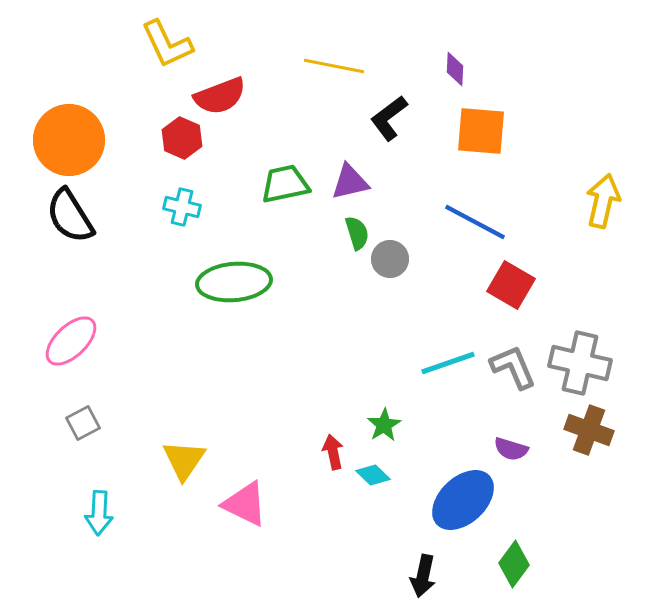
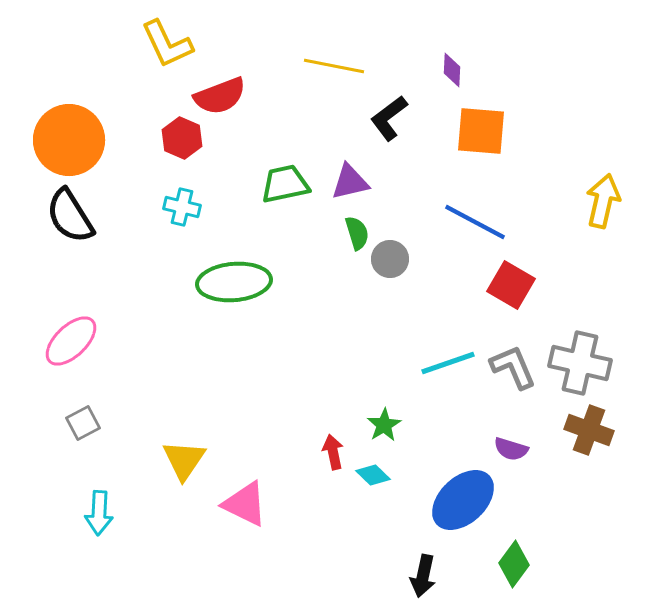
purple diamond: moved 3 px left, 1 px down
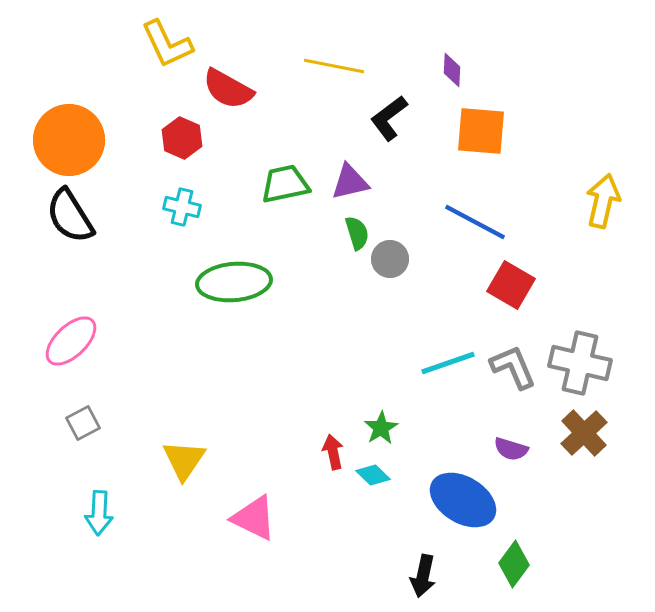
red semicircle: moved 8 px right, 7 px up; rotated 50 degrees clockwise
green star: moved 3 px left, 3 px down
brown cross: moved 5 px left, 3 px down; rotated 27 degrees clockwise
blue ellipse: rotated 74 degrees clockwise
pink triangle: moved 9 px right, 14 px down
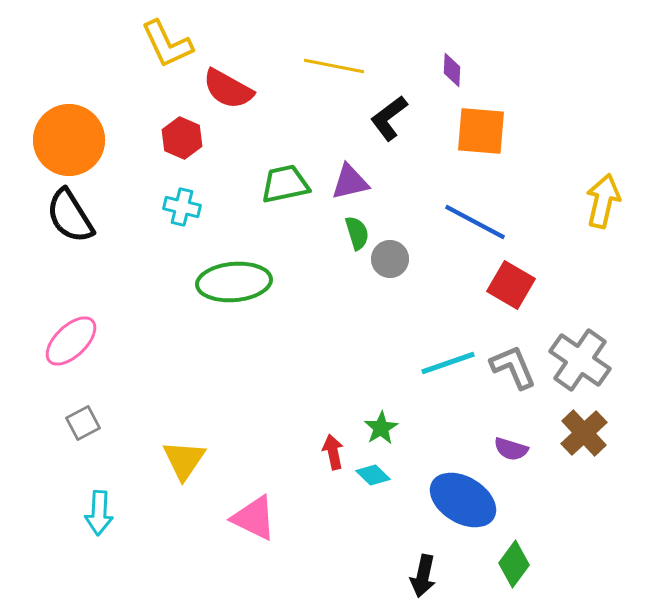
gray cross: moved 3 px up; rotated 22 degrees clockwise
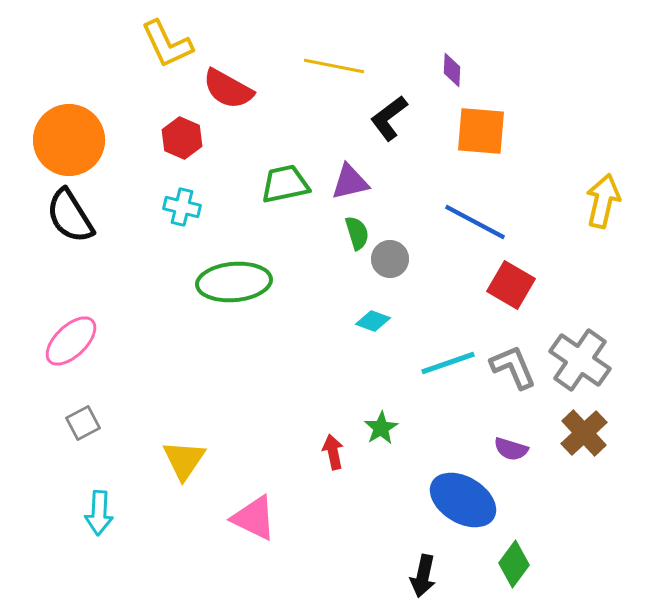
cyan diamond: moved 154 px up; rotated 24 degrees counterclockwise
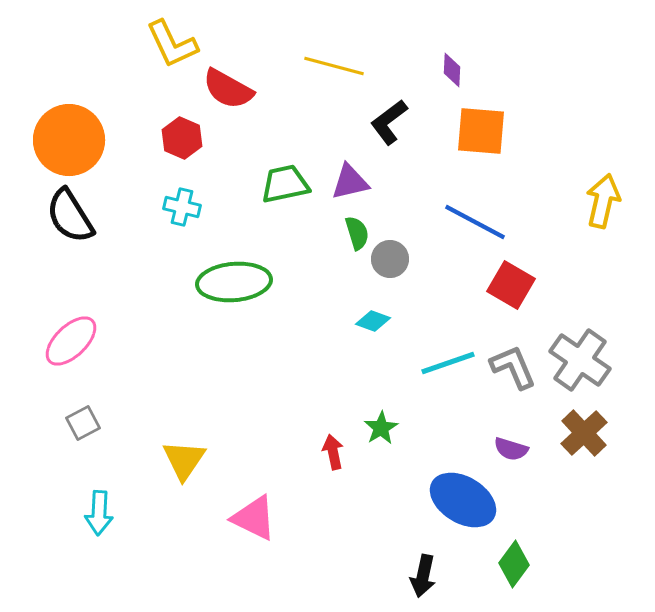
yellow L-shape: moved 5 px right
yellow line: rotated 4 degrees clockwise
black L-shape: moved 4 px down
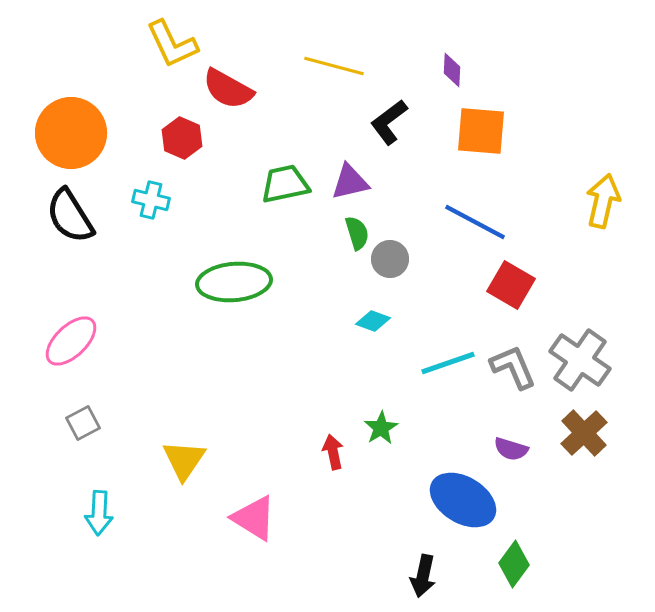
orange circle: moved 2 px right, 7 px up
cyan cross: moved 31 px left, 7 px up
pink triangle: rotated 6 degrees clockwise
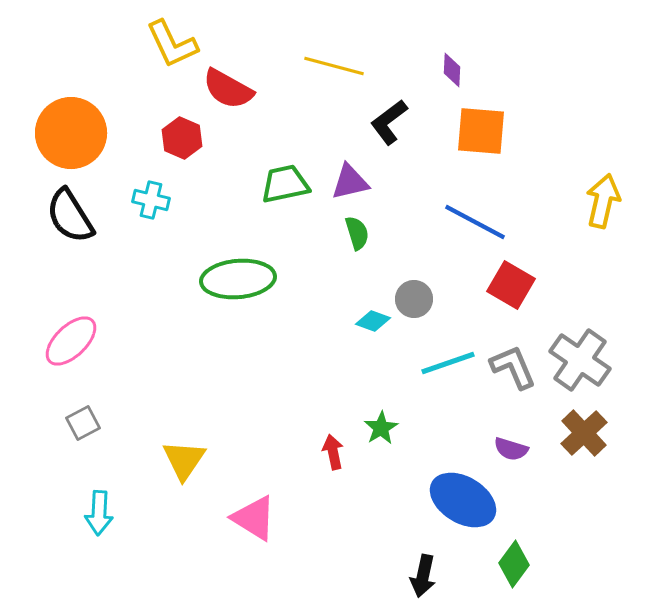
gray circle: moved 24 px right, 40 px down
green ellipse: moved 4 px right, 3 px up
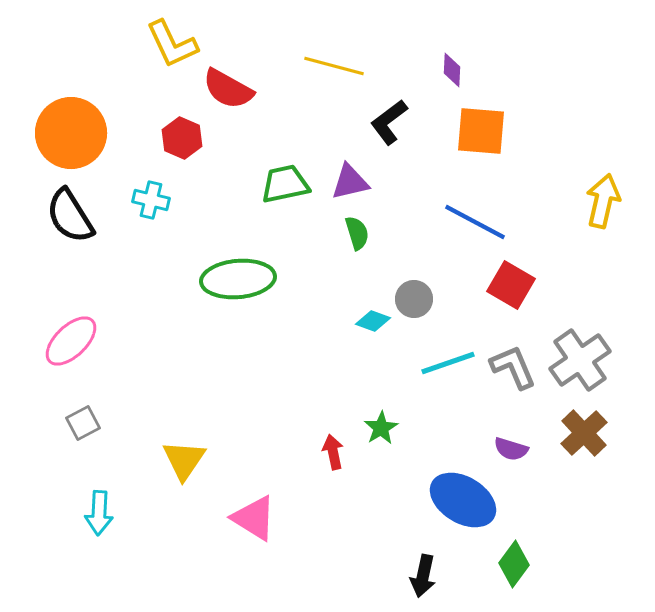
gray cross: rotated 20 degrees clockwise
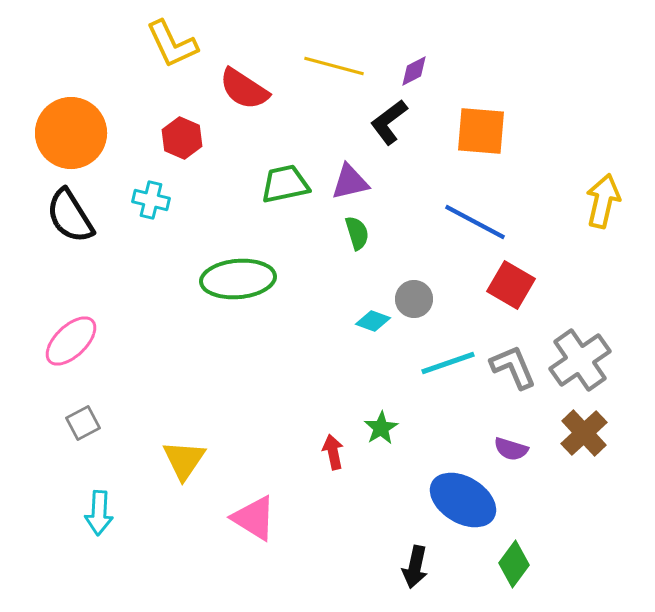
purple diamond: moved 38 px left, 1 px down; rotated 60 degrees clockwise
red semicircle: moved 16 px right; rotated 4 degrees clockwise
black arrow: moved 8 px left, 9 px up
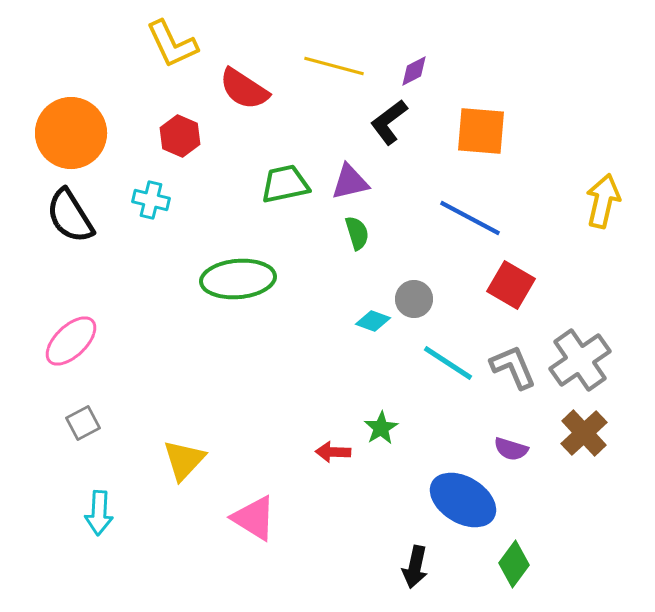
red hexagon: moved 2 px left, 2 px up
blue line: moved 5 px left, 4 px up
cyan line: rotated 52 degrees clockwise
red arrow: rotated 76 degrees counterclockwise
yellow triangle: rotated 9 degrees clockwise
